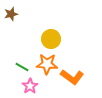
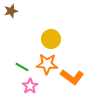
brown star: moved 3 px up
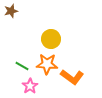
green line: moved 1 px up
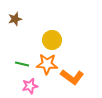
brown star: moved 4 px right, 8 px down
yellow circle: moved 1 px right, 1 px down
green line: moved 2 px up; rotated 16 degrees counterclockwise
pink star: rotated 21 degrees clockwise
